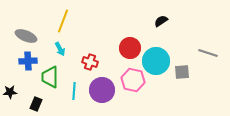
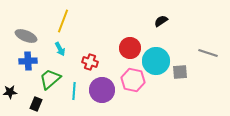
gray square: moved 2 px left
green trapezoid: moved 2 px down; rotated 50 degrees clockwise
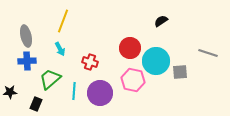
gray ellipse: rotated 55 degrees clockwise
blue cross: moved 1 px left
purple circle: moved 2 px left, 3 px down
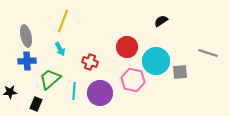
red circle: moved 3 px left, 1 px up
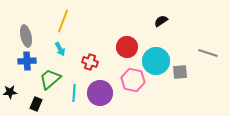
cyan line: moved 2 px down
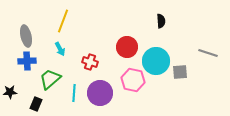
black semicircle: rotated 120 degrees clockwise
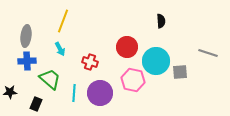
gray ellipse: rotated 20 degrees clockwise
green trapezoid: rotated 80 degrees clockwise
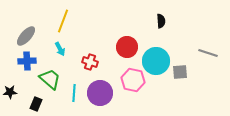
gray ellipse: rotated 35 degrees clockwise
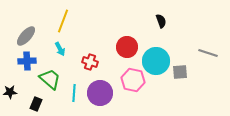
black semicircle: rotated 16 degrees counterclockwise
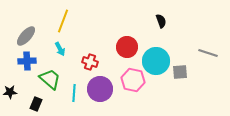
purple circle: moved 4 px up
